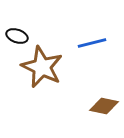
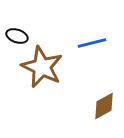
brown diamond: rotated 40 degrees counterclockwise
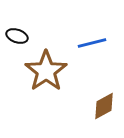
brown star: moved 4 px right, 4 px down; rotated 12 degrees clockwise
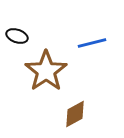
brown diamond: moved 29 px left, 8 px down
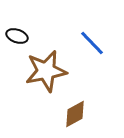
blue line: rotated 60 degrees clockwise
brown star: rotated 24 degrees clockwise
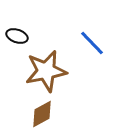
brown diamond: moved 33 px left
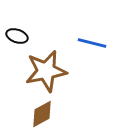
blue line: rotated 32 degrees counterclockwise
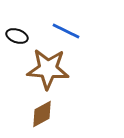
blue line: moved 26 px left, 12 px up; rotated 12 degrees clockwise
brown star: moved 2 px right, 2 px up; rotated 15 degrees clockwise
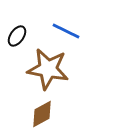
black ellipse: rotated 75 degrees counterclockwise
brown star: rotated 6 degrees clockwise
